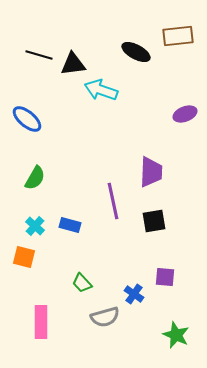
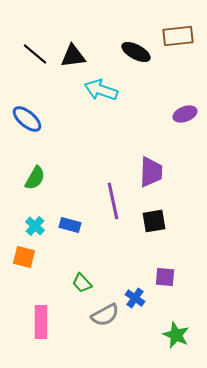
black line: moved 4 px left, 1 px up; rotated 24 degrees clockwise
black triangle: moved 8 px up
blue cross: moved 1 px right, 4 px down
gray semicircle: moved 2 px up; rotated 12 degrees counterclockwise
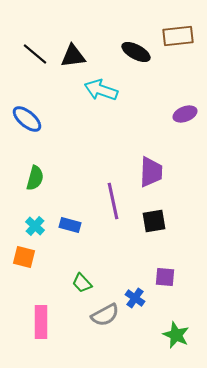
green semicircle: rotated 15 degrees counterclockwise
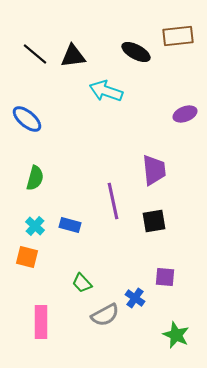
cyan arrow: moved 5 px right, 1 px down
purple trapezoid: moved 3 px right, 2 px up; rotated 8 degrees counterclockwise
orange square: moved 3 px right
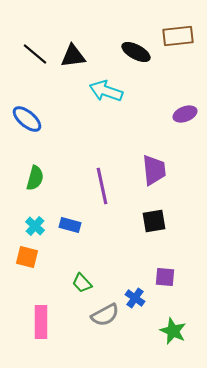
purple line: moved 11 px left, 15 px up
green star: moved 3 px left, 4 px up
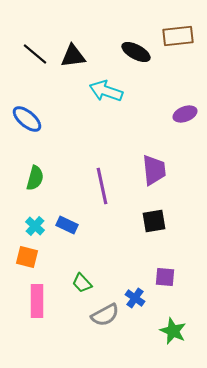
blue rectangle: moved 3 px left; rotated 10 degrees clockwise
pink rectangle: moved 4 px left, 21 px up
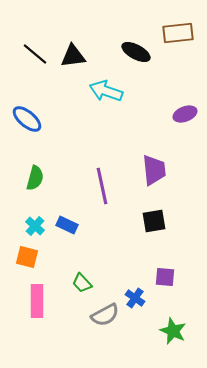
brown rectangle: moved 3 px up
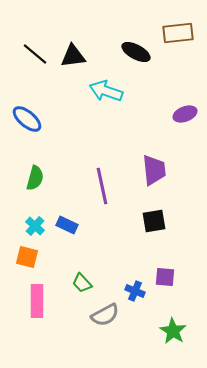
blue cross: moved 7 px up; rotated 12 degrees counterclockwise
green star: rotated 8 degrees clockwise
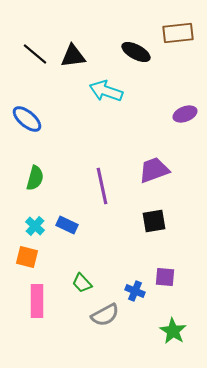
purple trapezoid: rotated 104 degrees counterclockwise
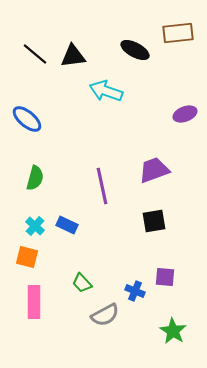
black ellipse: moved 1 px left, 2 px up
pink rectangle: moved 3 px left, 1 px down
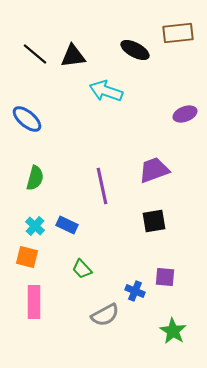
green trapezoid: moved 14 px up
